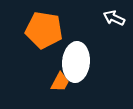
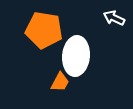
white ellipse: moved 6 px up
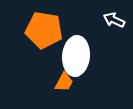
white arrow: moved 2 px down
orange trapezoid: moved 4 px right
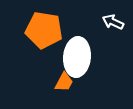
white arrow: moved 1 px left, 2 px down
white ellipse: moved 1 px right, 1 px down
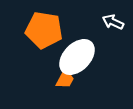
white ellipse: rotated 39 degrees clockwise
orange trapezoid: moved 1 px right, 3 px up
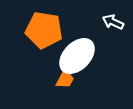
white ellipse: moved 1 px up
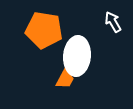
white arrow: rotated 35 degrees clockwise
white ellipse: rotated 39 degrees counterclockwise
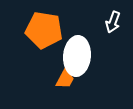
white arrow: rotated 130 degrees counterclockwise
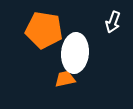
white ellipse: moved 2 px left, 3 px up
orange trapezoid: rotated 130 degrees counterclockwise
